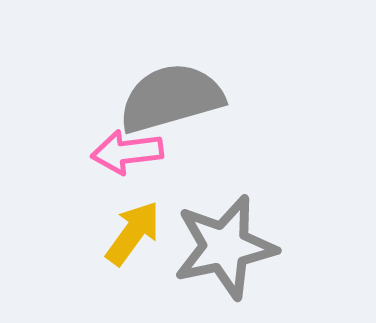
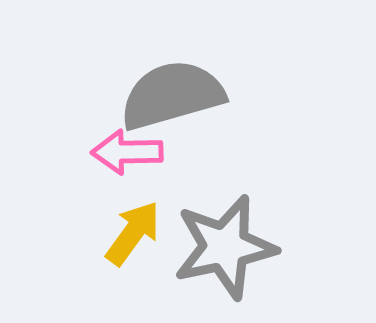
gray semicircle: moved 1 px right, 3 px up
pink arrow: rotated 6 degrees clockwise
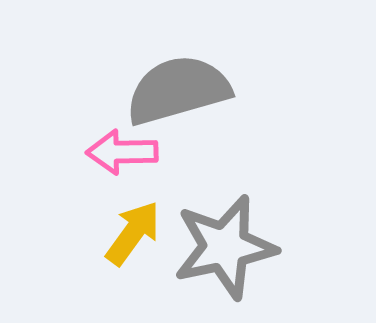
gray semicircle: moved 6 px right, 5 px up
pink arrow: moved 5 px left
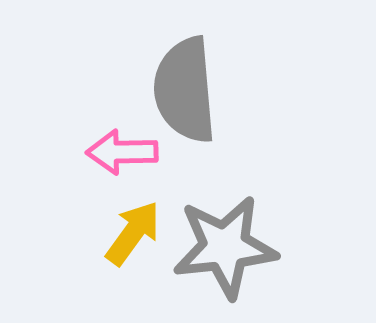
gray semicircle: moved 7 px right; rotated 79 degrees counterclockwise
gray star: rotated 6 degrees clockwise
